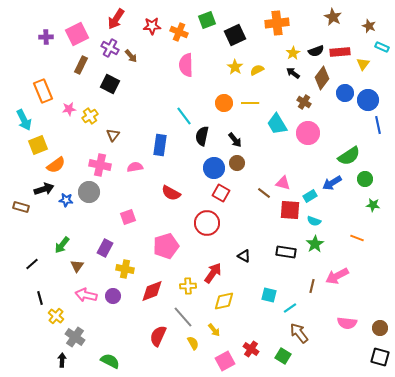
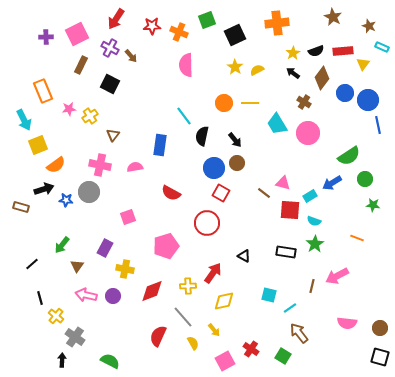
red rectangle at (340, 52): moved 3 px right, 1 px up
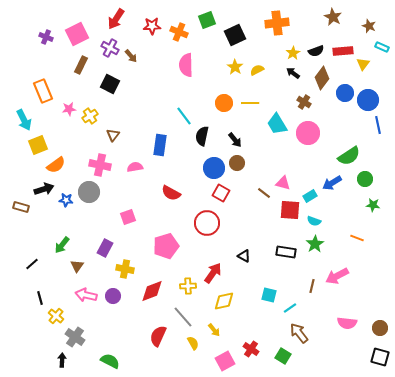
purple cross at (46, 37): rotated 24 degrees clockwise
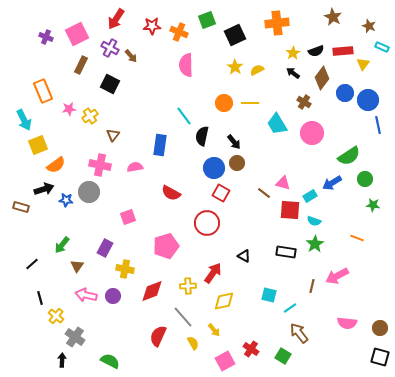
pink circle at (308, 133): moved 4 px right
black arrow at (235, 140): moved 1 px left, 2 px down
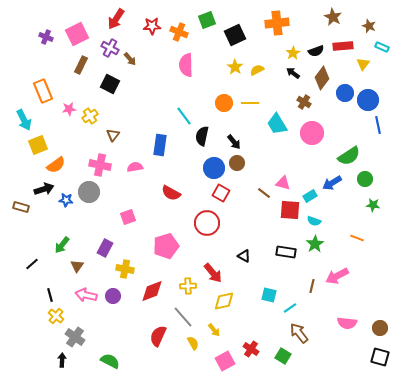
red rectangle at (343, 51): moved 5 px up
brown arrow at (131, 56): moved 1 px left, 3 px down
red arrow at (213, 273): rotated 105 degrees clockwise
black line at (40, 298): moved 10 px right, 3 px up
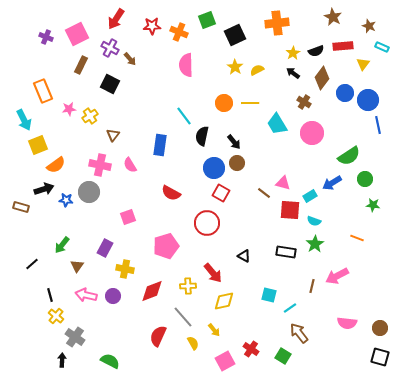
pink semicircle at (135, 167): moved 5 px left, 2 px up; rotated 112 degrees counterclockwise
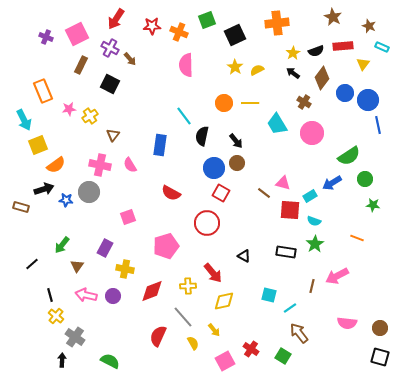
black arrow at (234, 142): moved 2 px right, 1 px up
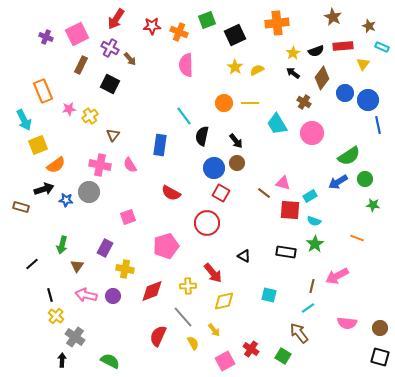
blue arrow at (332, 183): moved 6 px right, 1 px up
green arrow at (62, 245): rotated 24 degrees counterclockwise
cyan line at (290, 308): moved 18 px right
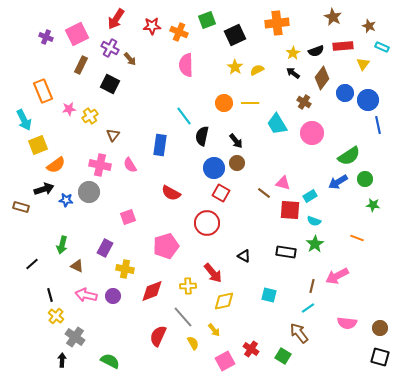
brown triangle at (77, 266): rotated 40 degrees counterclockwise
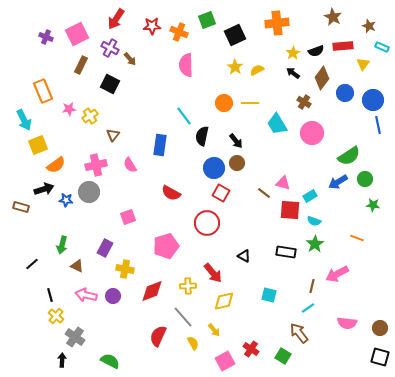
blue circle at (368, 100): moved 5 px right
pink cross at (100, 165): moved 4 px left; rotated 25 degrees counterclockwise
pink arrow at (337, 276): moved 2 px up
